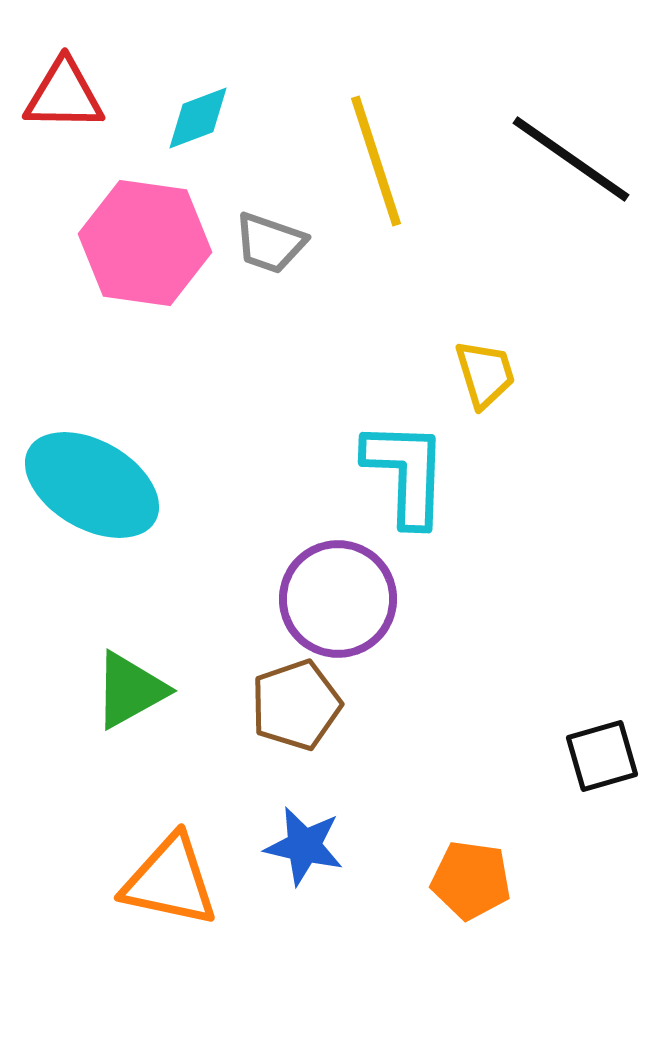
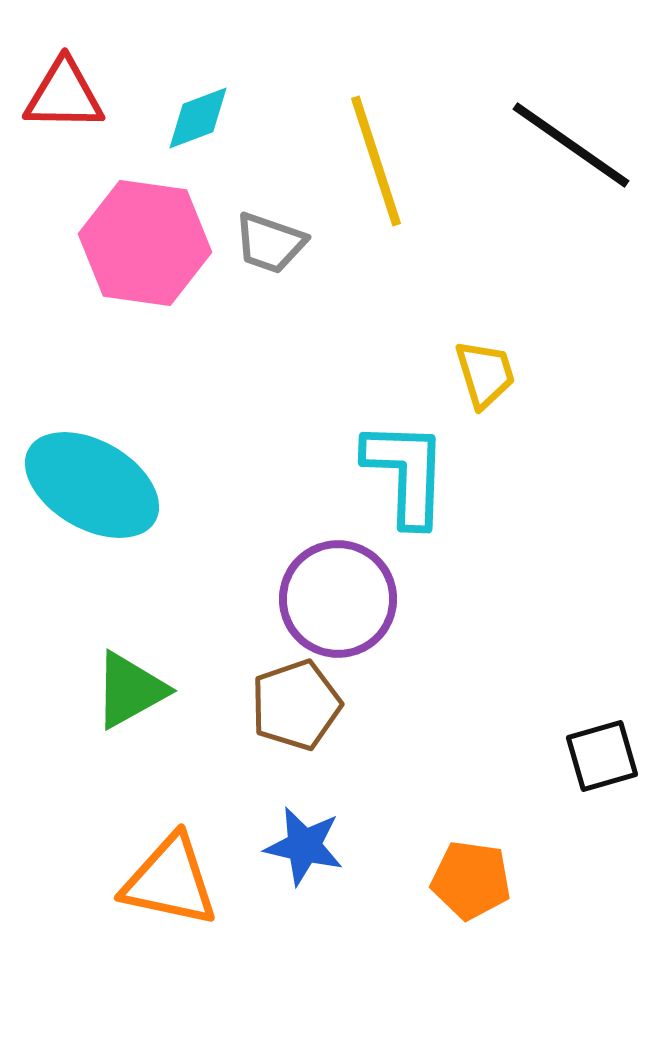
black line: moved 14 px up
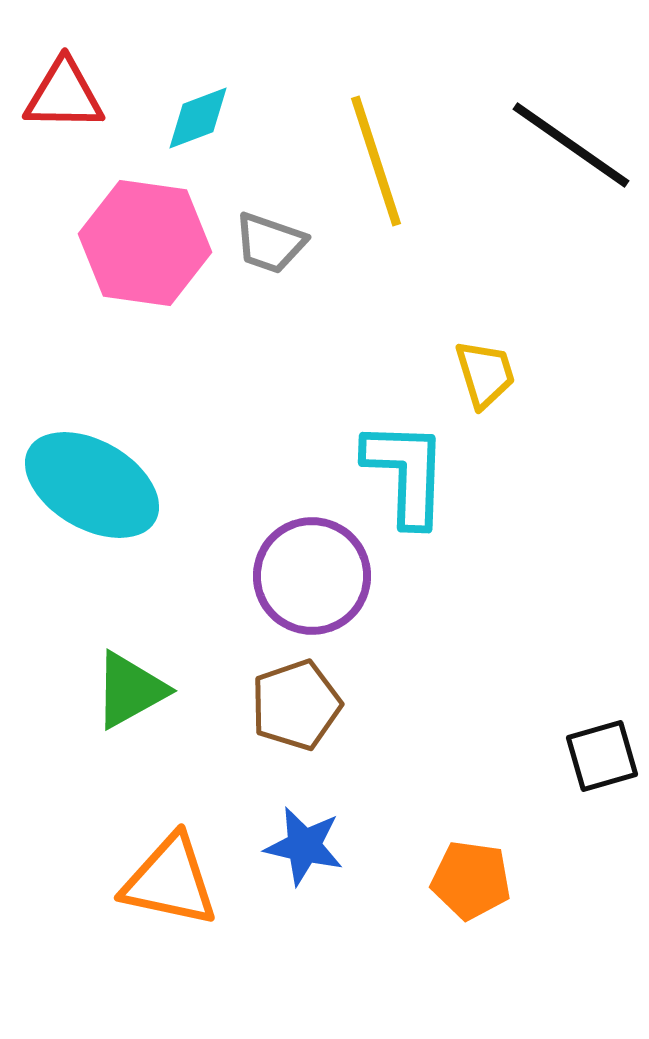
purple circle: moved 26 px left, 23 px up
